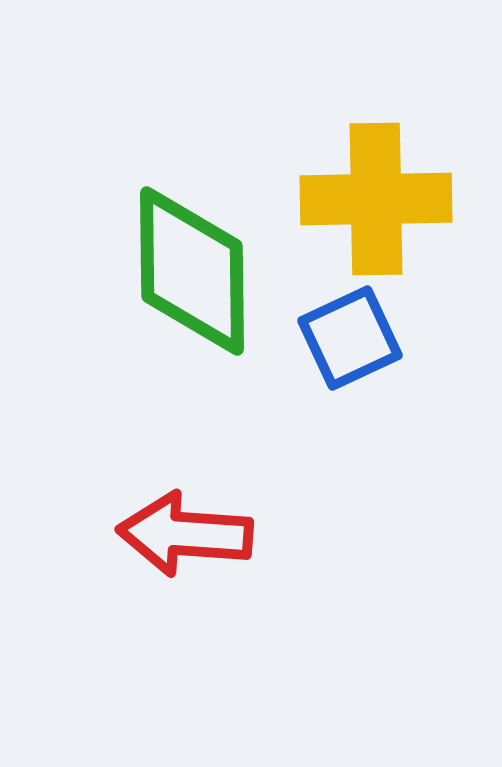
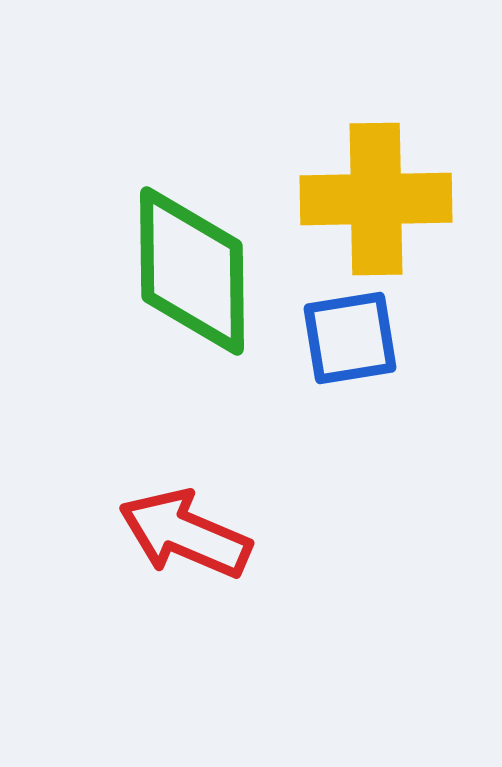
blue square: rotated 16 degrees clockwise
red arrow: rotated 19 degrees clockwise
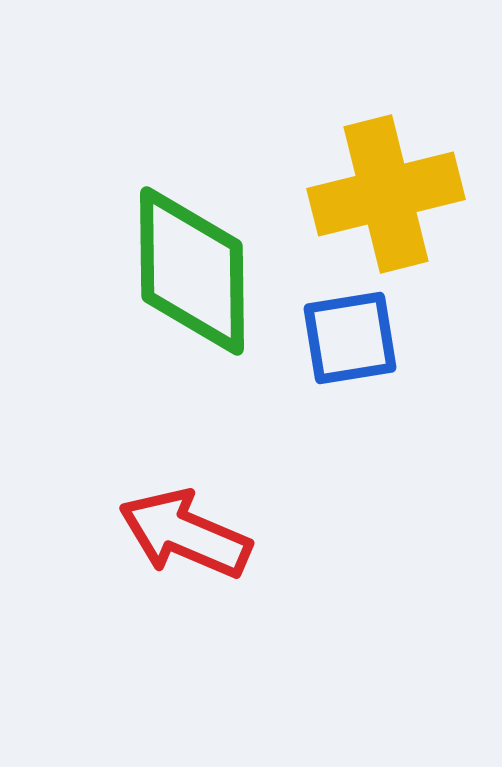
yellow cross: moved 10 px right, 5 px up; rotated 13 degrees counterclockwise
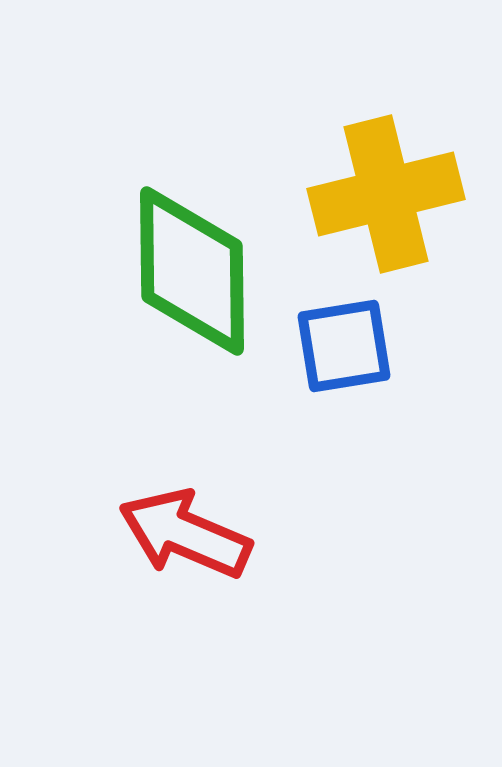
blue square: moved 6 px left, 8 px down
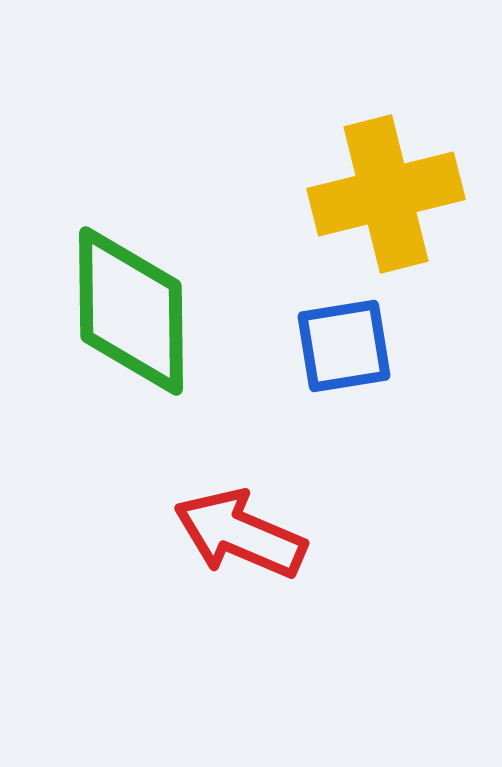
green diamond: moved 61 px left, 40 px down
red arrow: moved 55 px right
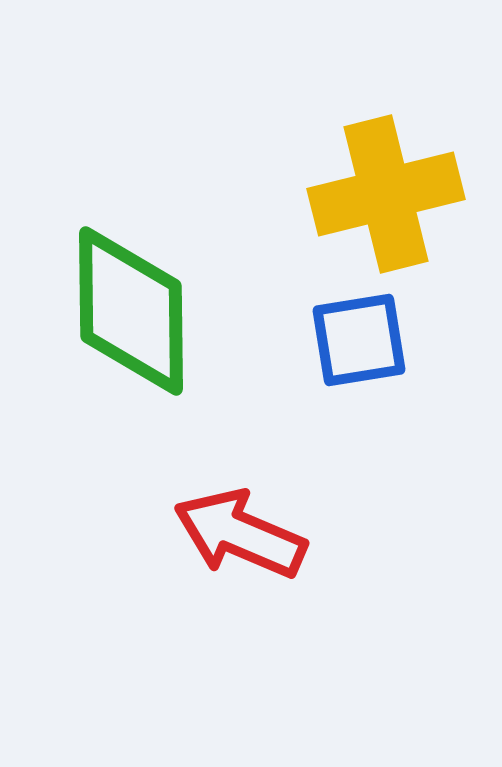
blue square: moved 15 px right, 6 px up
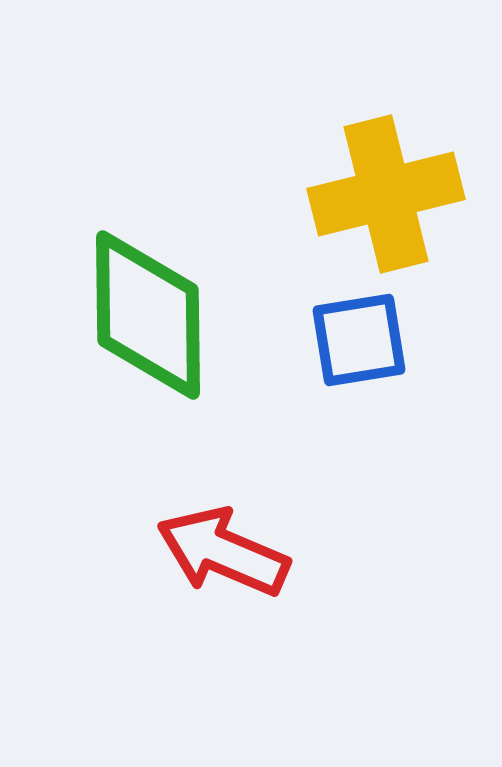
green diamond: moved 17 px right, 4 px down
red arrow: moved 17 px left, 18 px down
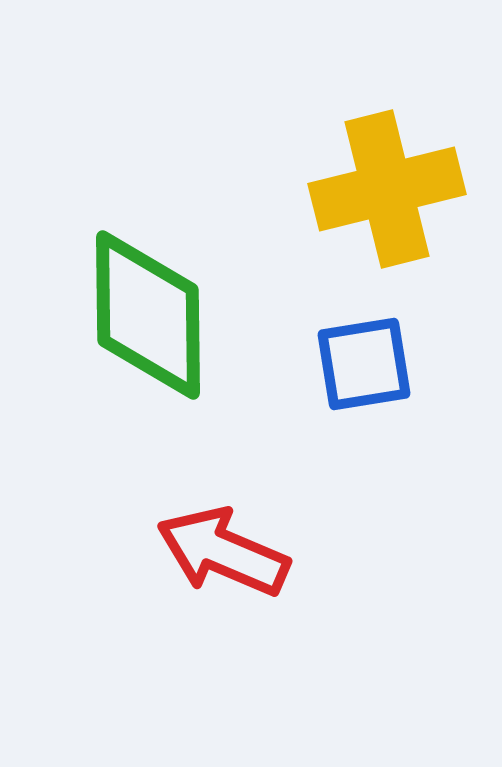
yellow cross: moved 1 px right, 5 px up
blue square: moved 5 px right, 24 px down
